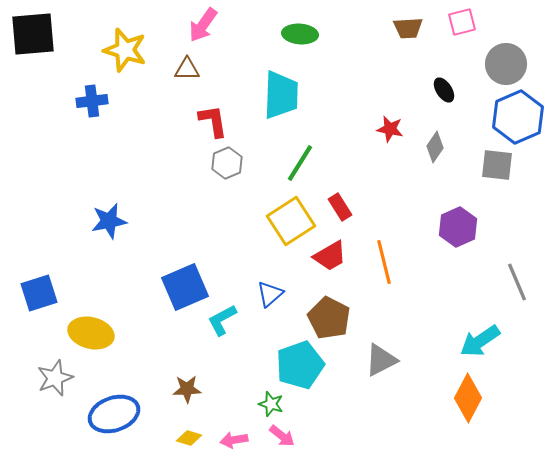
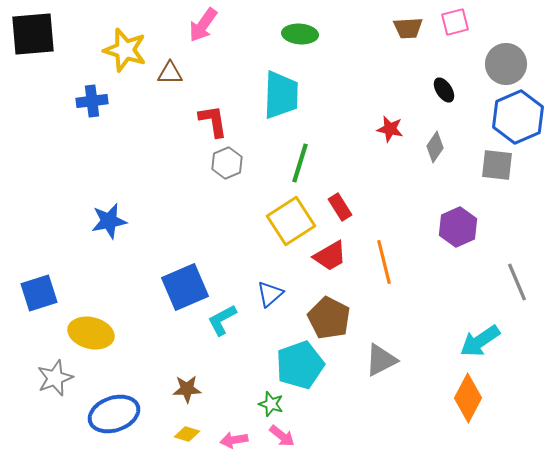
pink square at (462, 22): moved 7 px left
brown triangle at (187, 69): moved 17 px left, 4 px down
green line at (300, 163): rotated 15 degrees counterclockwise
yellow diamond at (189, 438): moved 2 px left, 4 px up
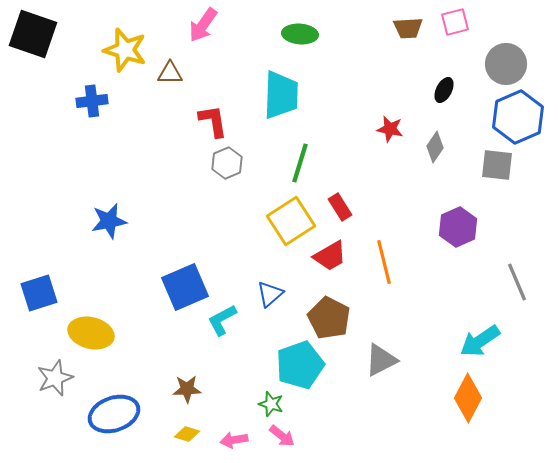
black square at (33, 34): rotated 24 degrees clockwise
black ellipse at (444, 90): rotated 60 degrees clockwise
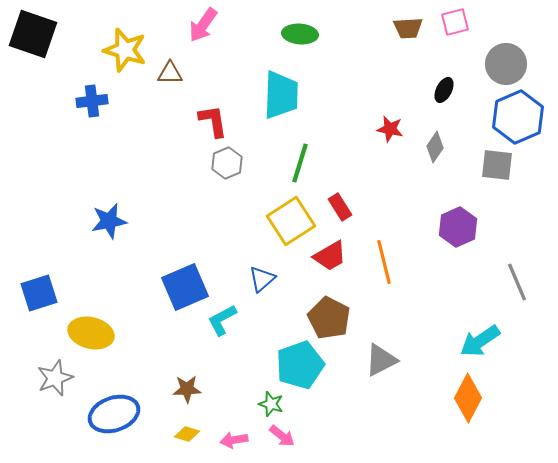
blue triangle at (270, 294): moved 8 px left, 15 px up
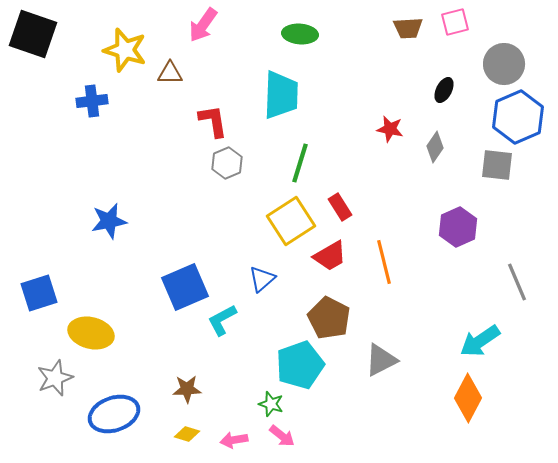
gray circle at (506, 64): moved 2 px left
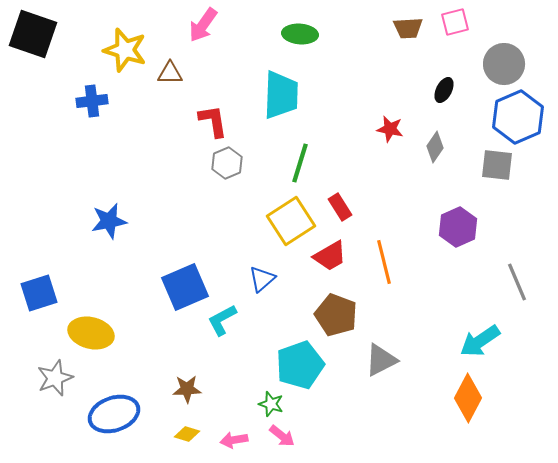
brown pentagon at (329, 318): moved 7 px right, 3 px up; rotated 6 degrees counterclockwise
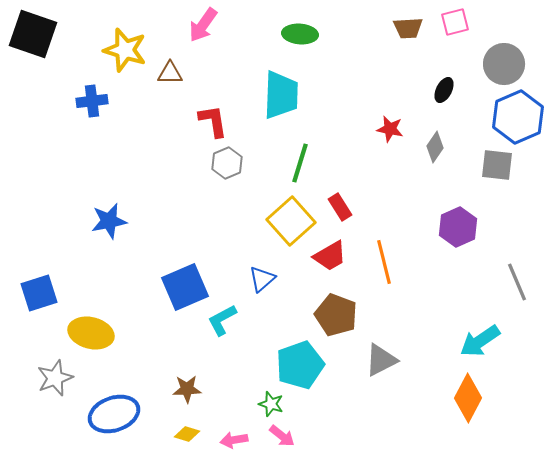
yellow square at (291, 221): rotated 9 degrees counterclockwise
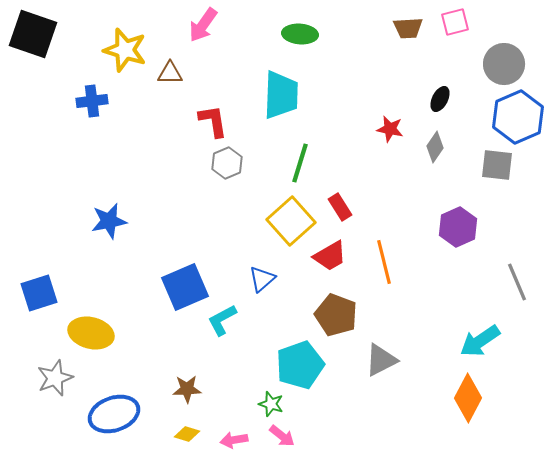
black ellipse at (444, 90): moved 4 px left, 9 px down
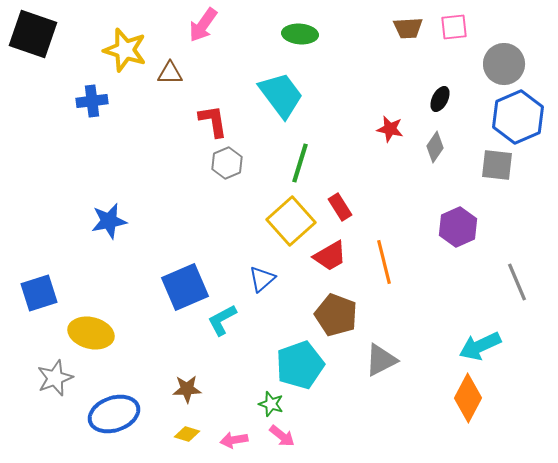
pink square at (455, 22): moved 1 px left, 5 px down; rotated 8 degrees clockwise
cyan trapezoid at (281, 95): rotated 39 degrees counterclockwise
cyan arrow at (480, 341): moved 5 px down; rotated 9 degrees clockwise
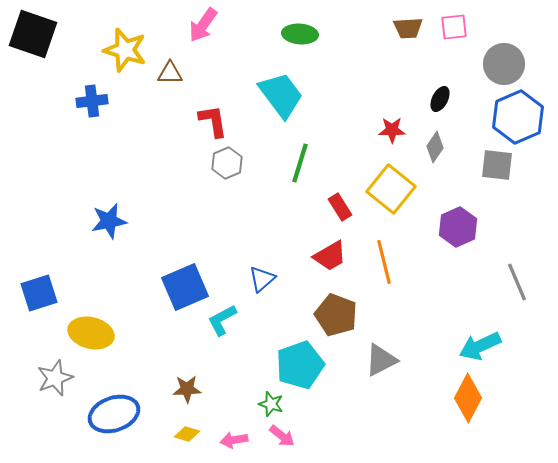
red star at (390, 129): moved 2 px right, 1 px down; rotated 12 degrees counterclockwise
yellow square at (291, 221): moved 100 px right, 32 px up; rotated 9 degrees counterclockwise
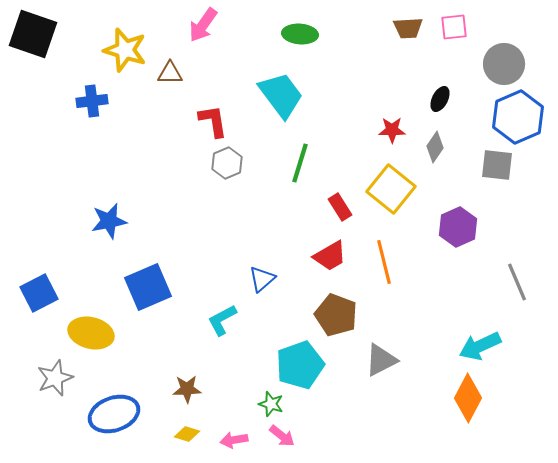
blue square at (185, 287): moved 37 px left
blue square at (39, 293): rotated 9 degrees counterclockwise
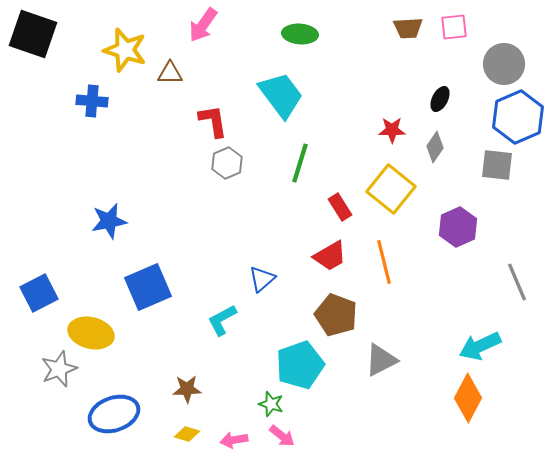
blue cross at (92, 101): rotated 12 degrees clockwise
gray star at (55, 378): moved 4 px right, 9 px up
